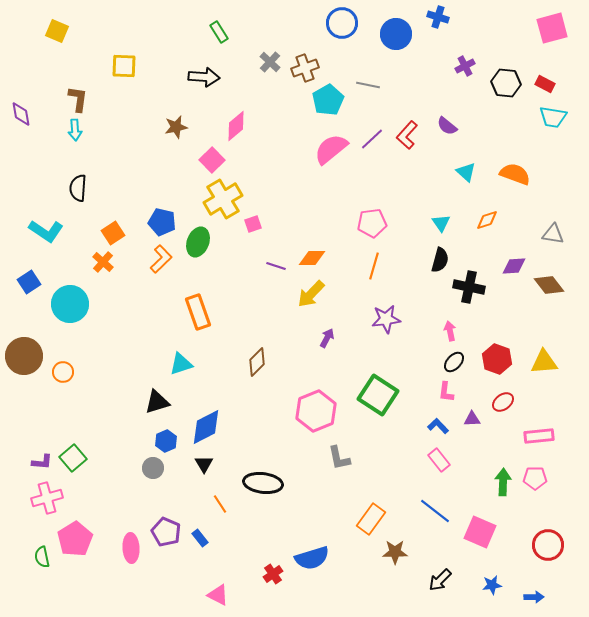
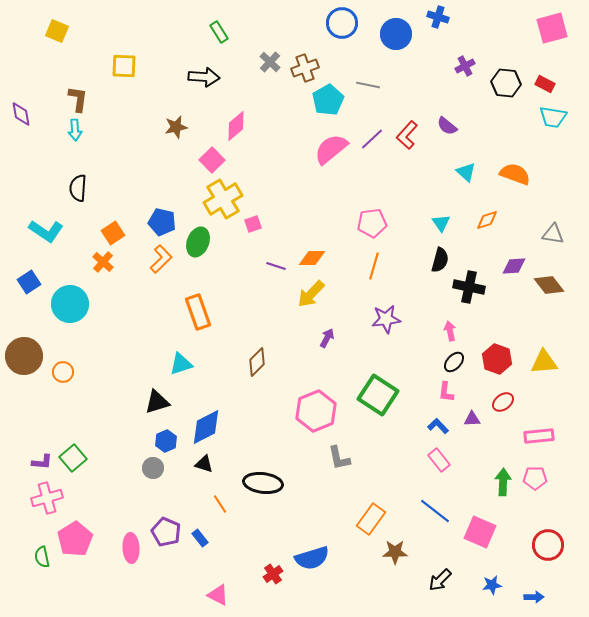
black triangle at (204, 464): rotated 42 degrees counterclockwise
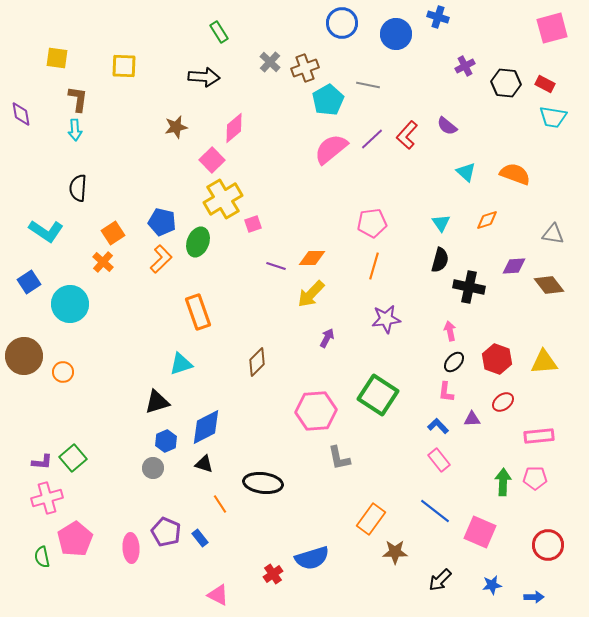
yellow square at (57, 31): moved 27 px down; rotated 15 degrees counterclockwise
pink diamond at (236, 126): moved 2 px left, 2 px down
pink hexagon at (316, 411): rotated 18 degrees clockwise
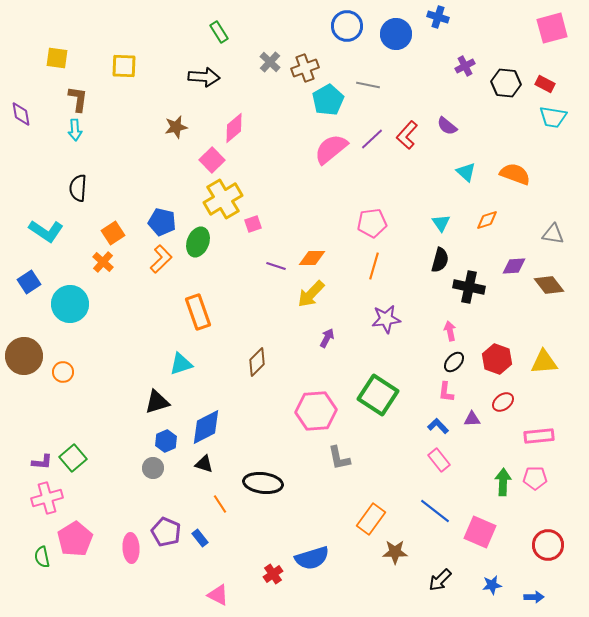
blue circle at (342, 23): moved 5 px right, 3 px down
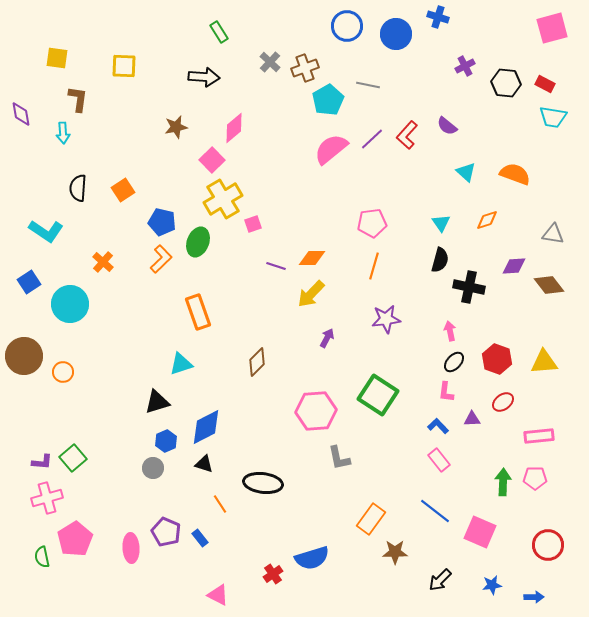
cyan arrow at (75, 130): moved 12 px left, 3 px down
orange square at (113, 233): moved 10 px right, 43 px up
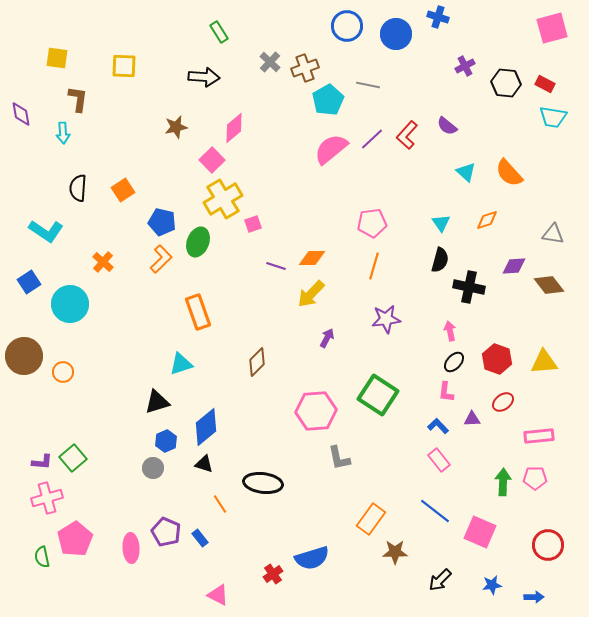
orange semicircle at (515, 174): moved 6 px left, 1 px up; rotated 152 degrees counterclockwise
blue diamond at (206, 427): rotated 12 degrees counterclockwise
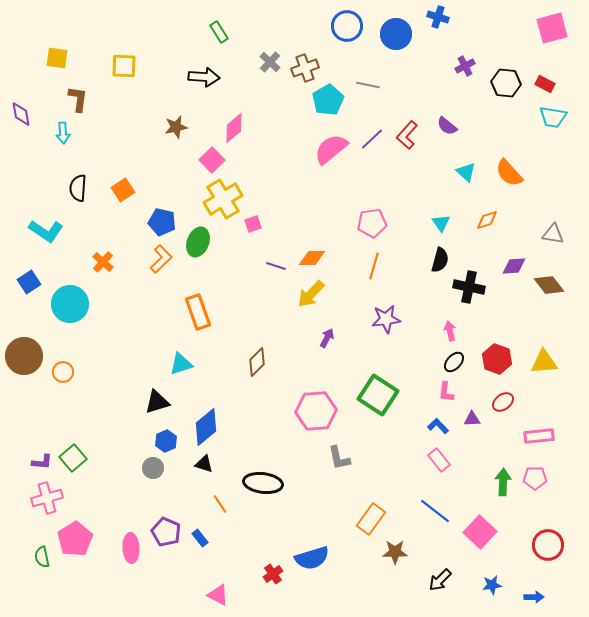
pink square at (480, 532): rotated 20 degrees clockwise
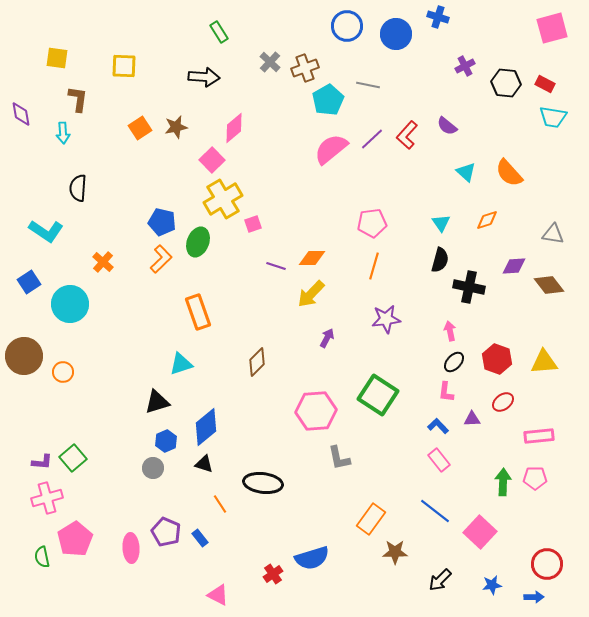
orange square at (123, 190): moved 17 px right, 62 px up
red circle at (548, 545): moved 1 px left, 19 px down
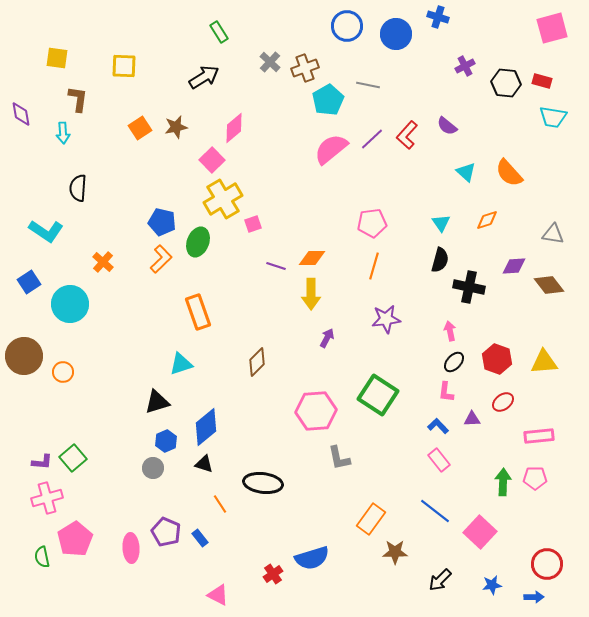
black arrow at (204, 77): rotated 36 degrees counterclockwise
red rectangle at (545, 84): moved 3 px left, 3 px up; rotated 12 degrees counterclockwise
yellow arrow at (311, 294): rotated 44 degrees counterclockwise
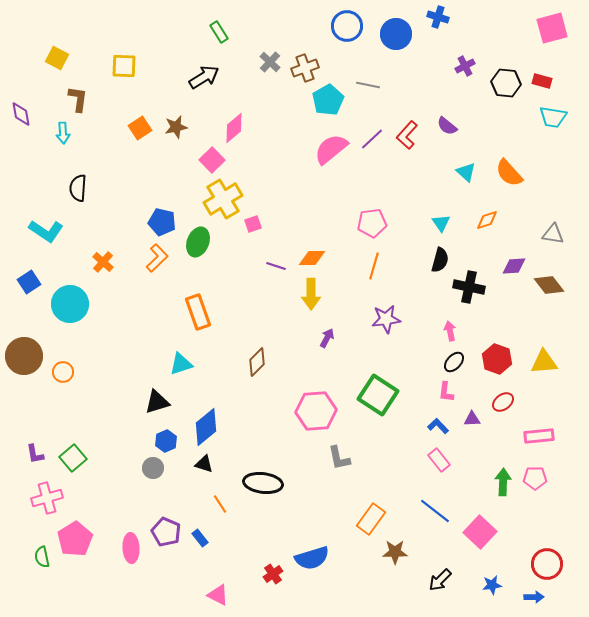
yellow square at (57, 58): rotated 20 degrees clockwise
orange L-shape at (161, 259): moved 4 px left, 1 px up
purple L-shape at (42, 462): moved 7 px left, 8 px up; rotated 75 degrees clockwise
